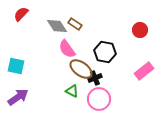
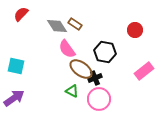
red circle: moved 5 px left
purple arrow: moved 4 px left, 1 px down
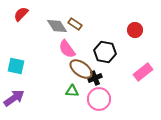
pink rectangle: moved 1 px left, 1 px down
green triangle: rotated 24 degrees counterclockwise
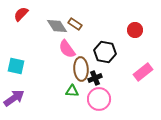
brown ellipse: rotated 50 degrees clockwise
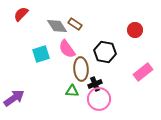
cyan square: moved 25 px right, 12 px up; rotated 30 degrees counterclockwise
black cross: moved 6 px down
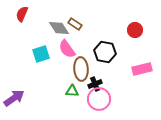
red semicircle: moved 1 px right; rotated 21 degrees counterclockwise
gray diamond: moved 2 px right, 2 px down
pink rectangle: moved 1 px left, 3 px up; rotated 24 degrees clockwise
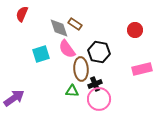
gray diamond: rotated 15 degrees clockwise
black hexagon: moved 6 px left
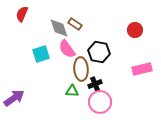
pink circle: moved 1 px right, 3 px down
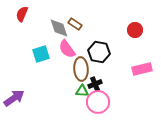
green triangle: moved 10 px right
pink circle: moved 2 px left
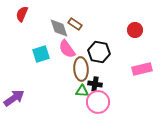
black cross: rotated 32 degrees clockwise
